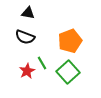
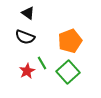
black triangle: rotated 24 degrees clockwise
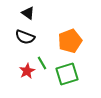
green square: moved 1 px left, 2 px down; rotated 25 degrees clockwise
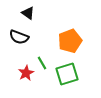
black semicircle: moved 6 px left
red star: moved 1 px left, 2 px down
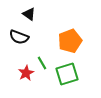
black triangle: moved 1 px right, 1 px down
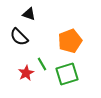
black triangle: rotated 16 degrees counterclockwise
black semicircle: rotated 24 degrees clockwise
green line: moved 1 px down
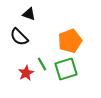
green square: moved 1 px left, 5 px up
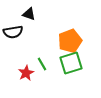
black semicircle: moved 6 px left, 5 px up; rotated 54 degrees counterclockwise
green square: moved 5 px right, 6 px up
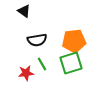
black triangle: moved 5 px left, 3 px up; rotated 16 degrees clockwise
black semicircle: moved 24 px right, 8 px down
orange pentagon: moved 4 px right; rotated 15 degrees clockwise
red star: rotated 21 degrees clockwise
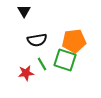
black triangle: rotated 24 degrees clockwise
green square: moved 6 px left, 3 px up; rotated 35 degrees clockwise
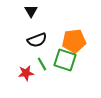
black triangle: moved 7 px right
black semicircle: rotated 12 degrees counterclockwise
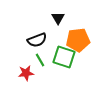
black triangle: moved 27 px right, 7 px down
orange pentagon: moved 4 px right, 1 px up
green square: moved 1 px left, 3 px up
green line: moved 2 px left, 4 px up
